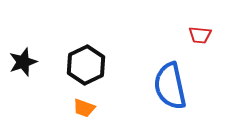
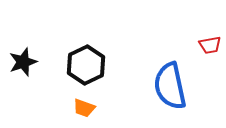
red trapezoid: moved 10 px right, 10 px down; rotated 15 degrees counterclockwise
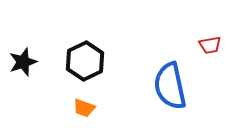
black hexagon: moved 1 px left, 4 px up
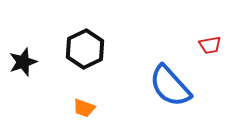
black hexagon: moved 12 px up
blue semicircle: rotated 30 degrees counterclockwise
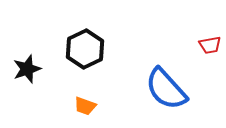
black star: moved 4 px right, 7 px down
blue semicircle: moved 4 px left, 3 px down
orange trapezoid: moved 1 px right, 2 px up
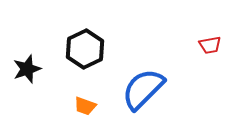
blue semicircle: moved 23 px left; rotated 87 degrees clockwise
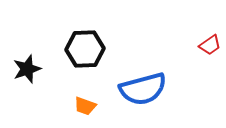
red trapezoid: rotated 25 degrees counterclockwise
black hexagon: rotated 24 degrees clockwise
blue semicircle: rotated 150 degrees counterclockwise
